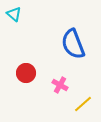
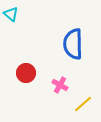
cyan triangle: moved 3 px left
blue semicircle: rotated 20 degrees clockwise
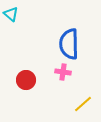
blue semicircle: moved 4 px left
red circle: moved 7 px down
pink cross: moved 3 px right, 13 px up; rotated 21 degrees counterclockwise
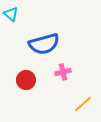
blue semicircle: moved 25 px left; rotated 104 degrees counterclockwise
pink cross: rotated 21 degrees counterclockwise
